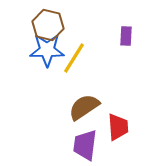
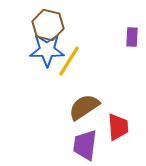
purple rectangle: moved 6 px right, 1 px down
yellow line: moved 5 px left, 3 px down
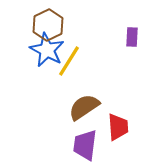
brown hexagon: rotated 20 degrees clockwise
blue star: rotated 28 degrees clockwise
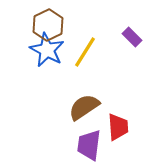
purple rectangle: rotated 48 degrees counterclockwise
yellow line: moved 16 px right, 9 px up
purple trapezoid: moved 4 px right
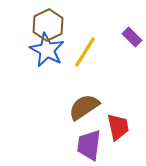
red trapezoid: rotated 8 degrees counterclockwise
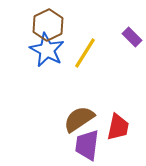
yellow line: moved 1 px down
brown semicircle: moved 5 px left, 12 px down
red trapezoid: rotated 24 degrees clockwise
purple trapezoid: moved 2 px left
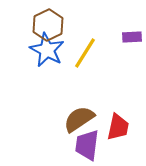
purple rectangle: rotated 48 degrees counterclockwise
